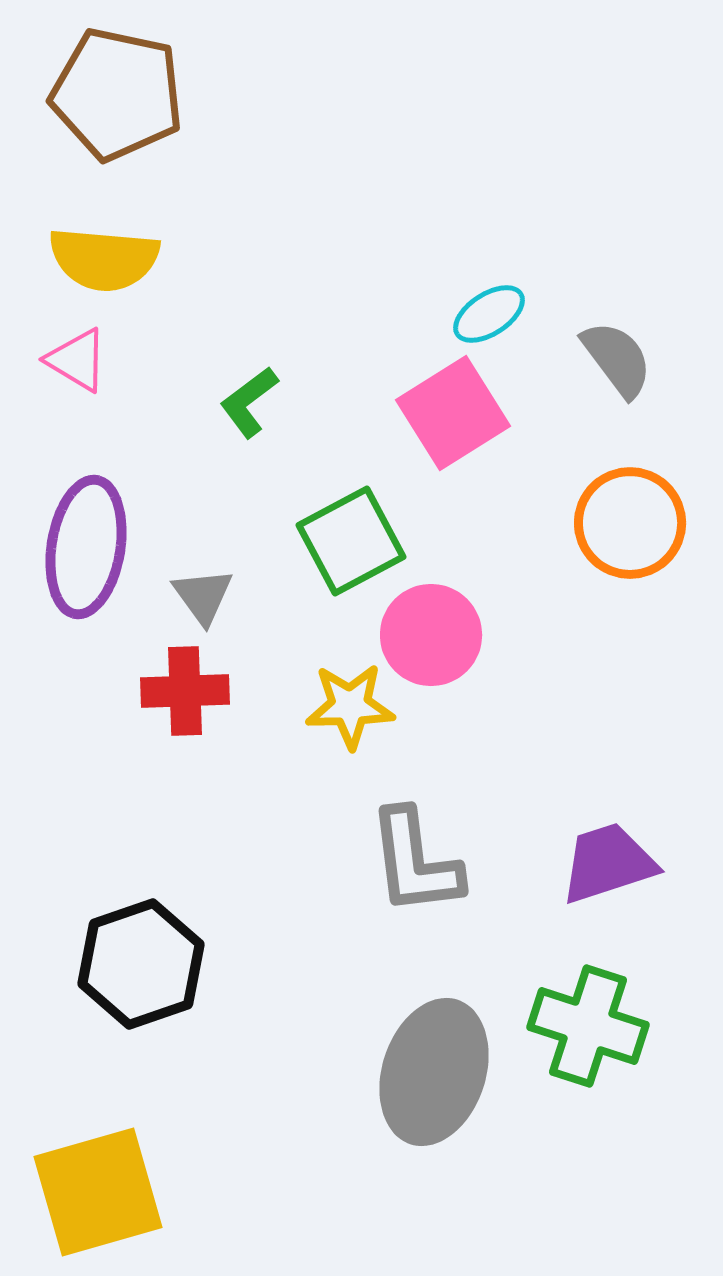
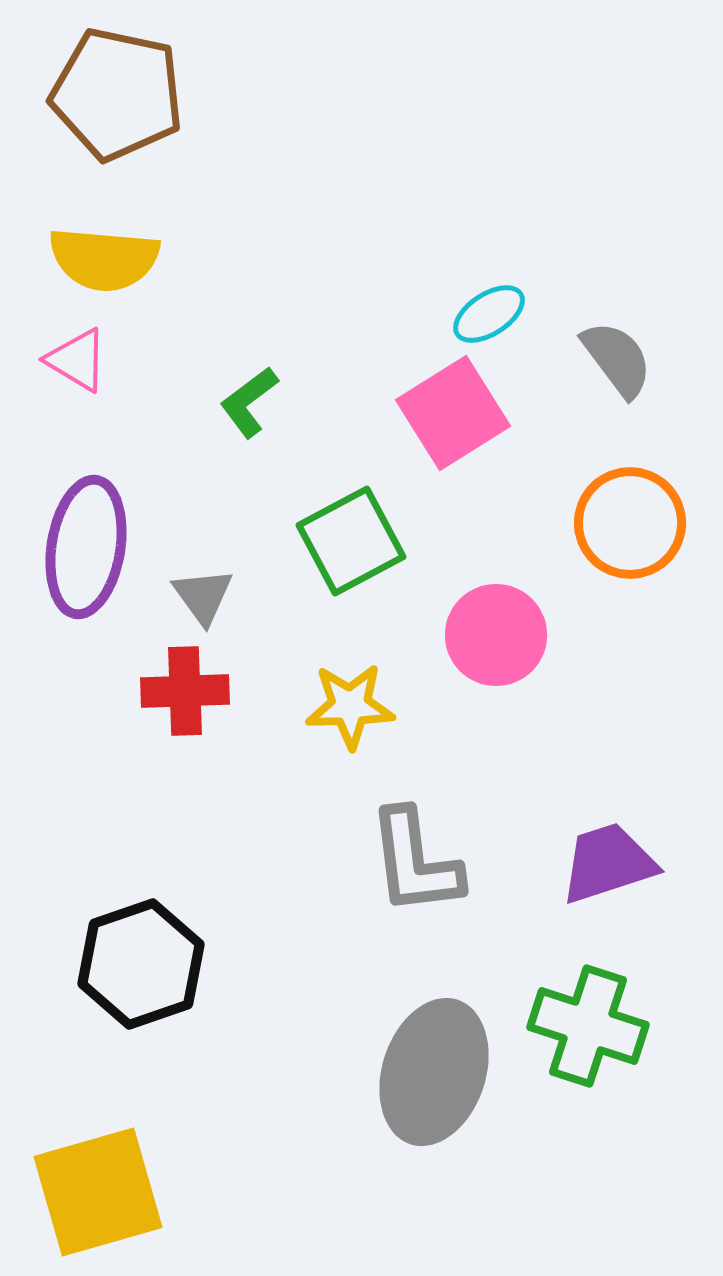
pink circle: moved 65 px right
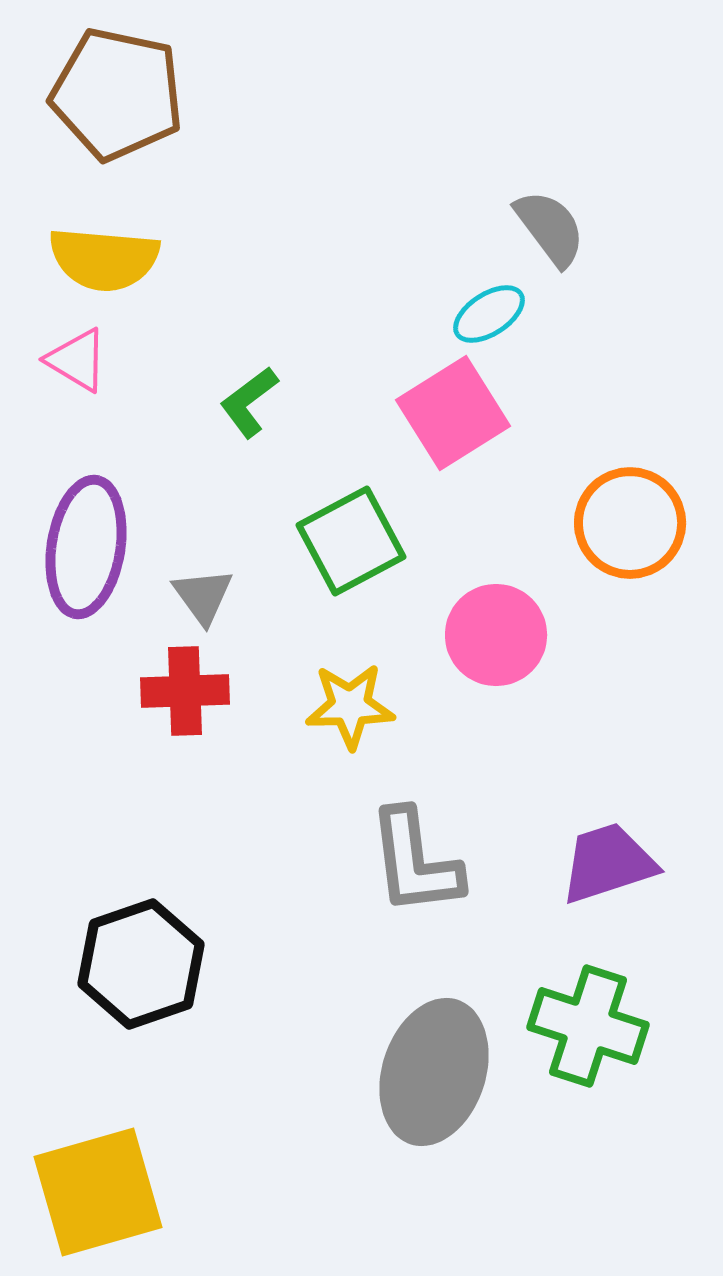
gray semicircle: moved 67 px left, 131 px up
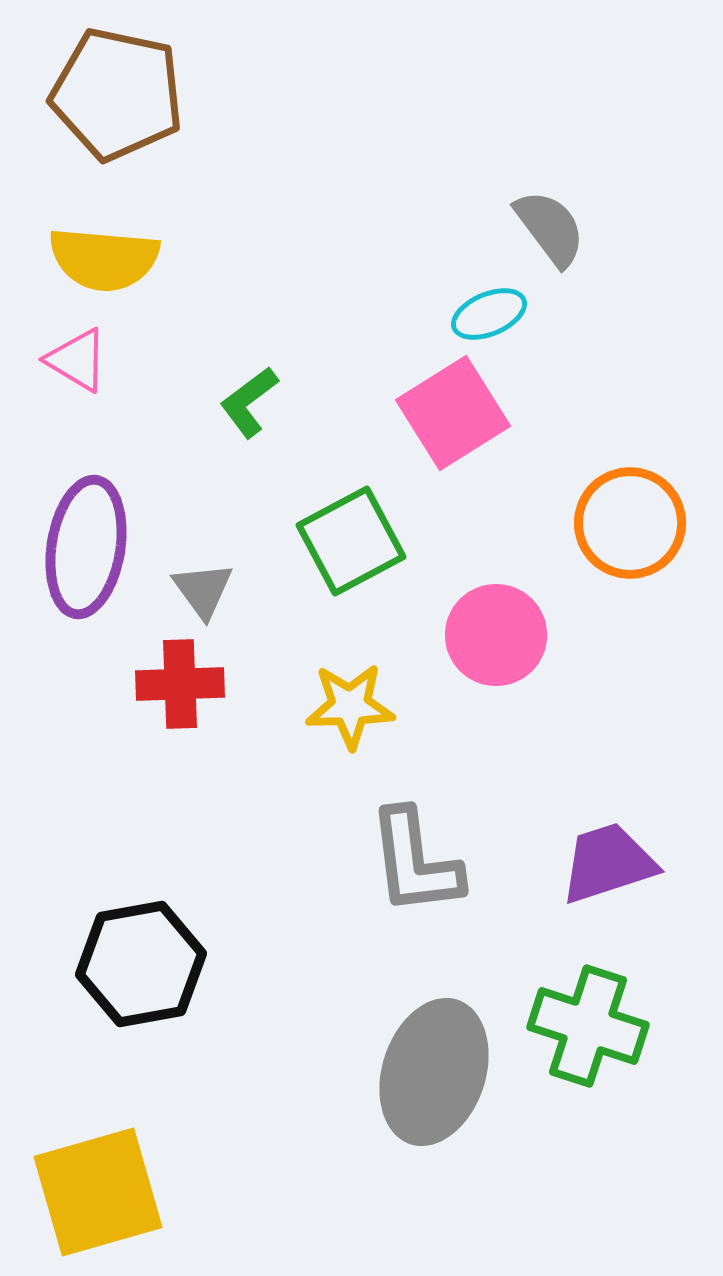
cyan ellipse: rotated 10 degrees clockwise
gray triangle: moved 6 px up
red cross: moved 5 px left, 7 px up
black hexagon: rotated 9 degrees clockwise
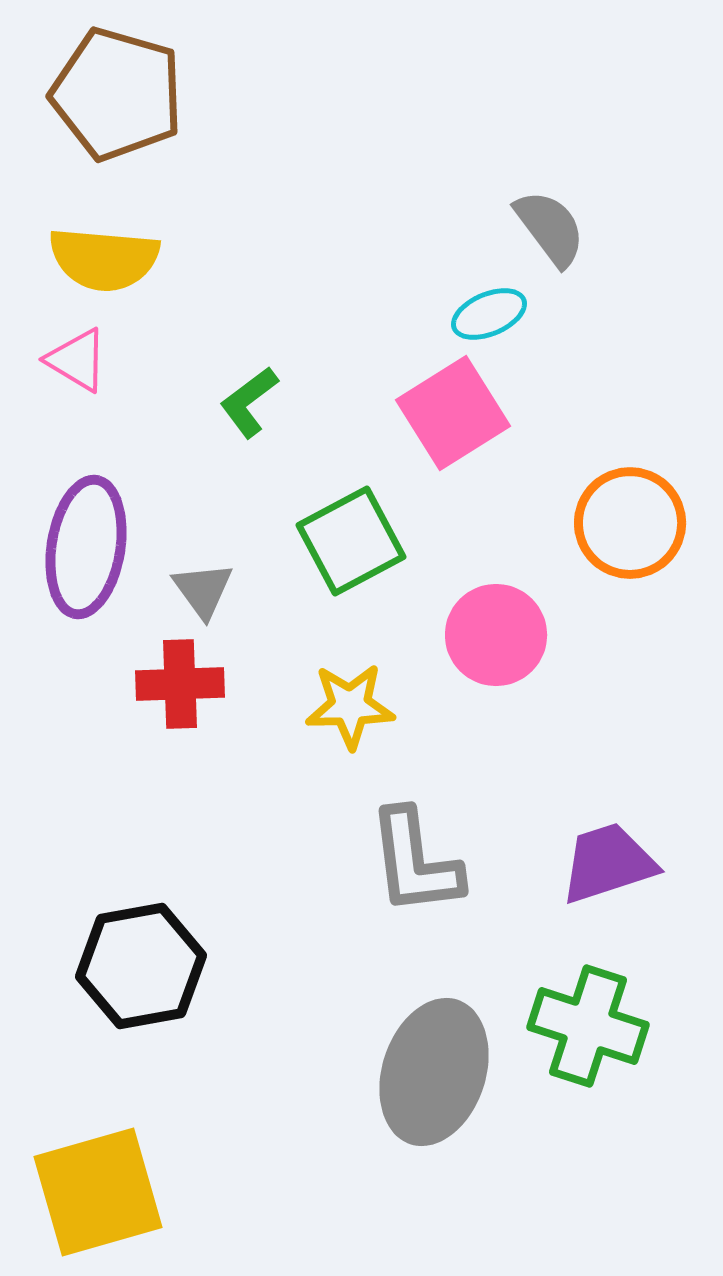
brown pentagon: rotated 4 degrees clockwise
black hexagon: moved 2 px down
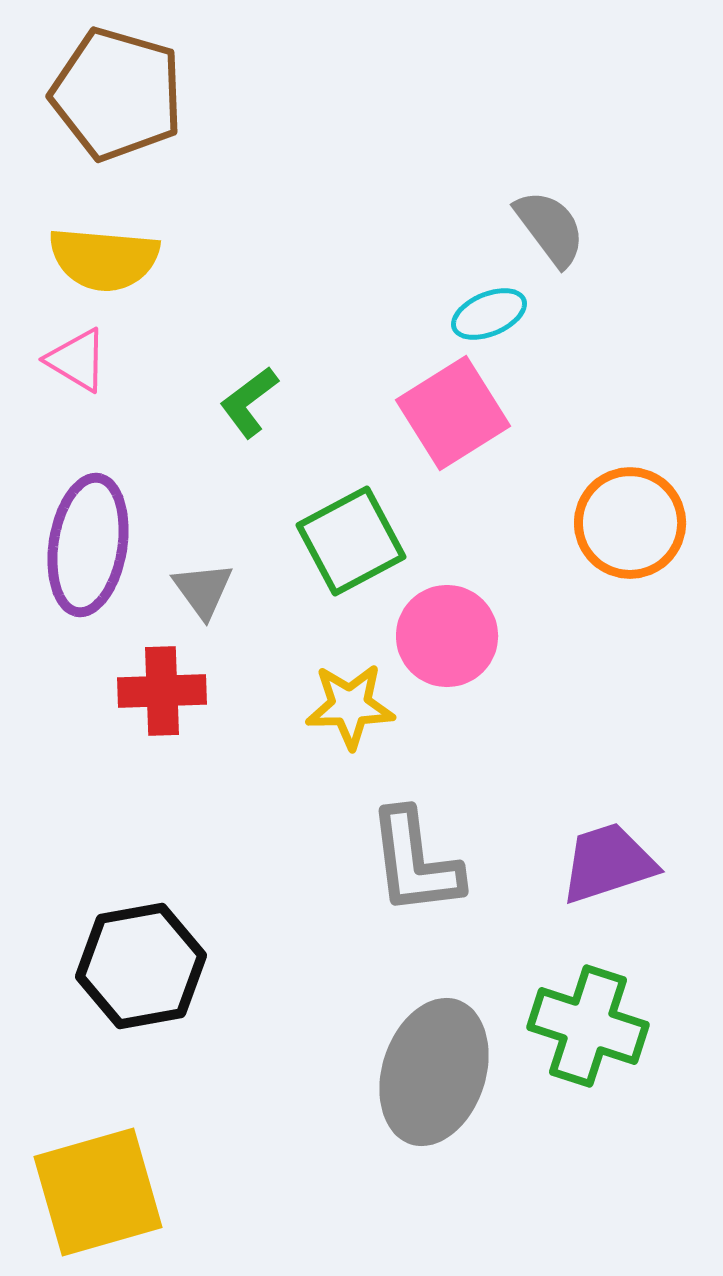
purple ellipse: moved 2 px right, 2 px up
pink circle: moved 49 px left, 1 px down
red cross: moved 18 px left, 7 px down
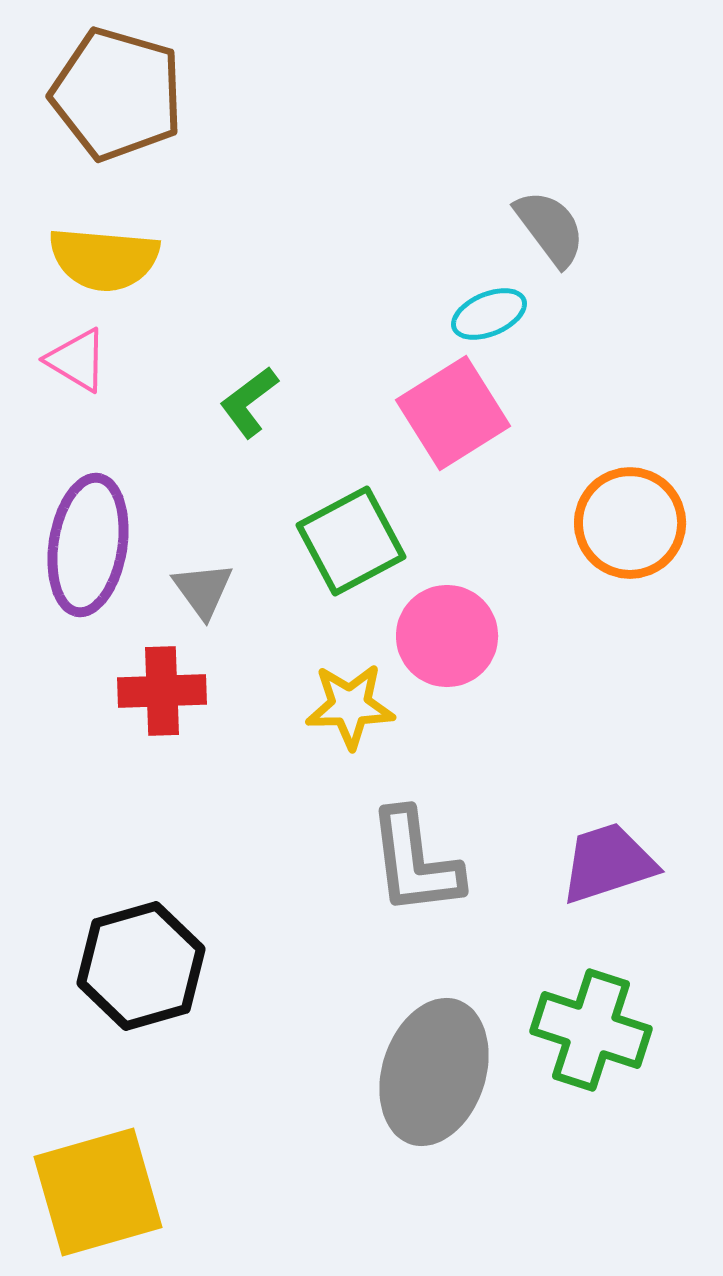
black hexagon: rotated 6 degrees counterclockwise
green cross: moved 3 px right, 4 px down
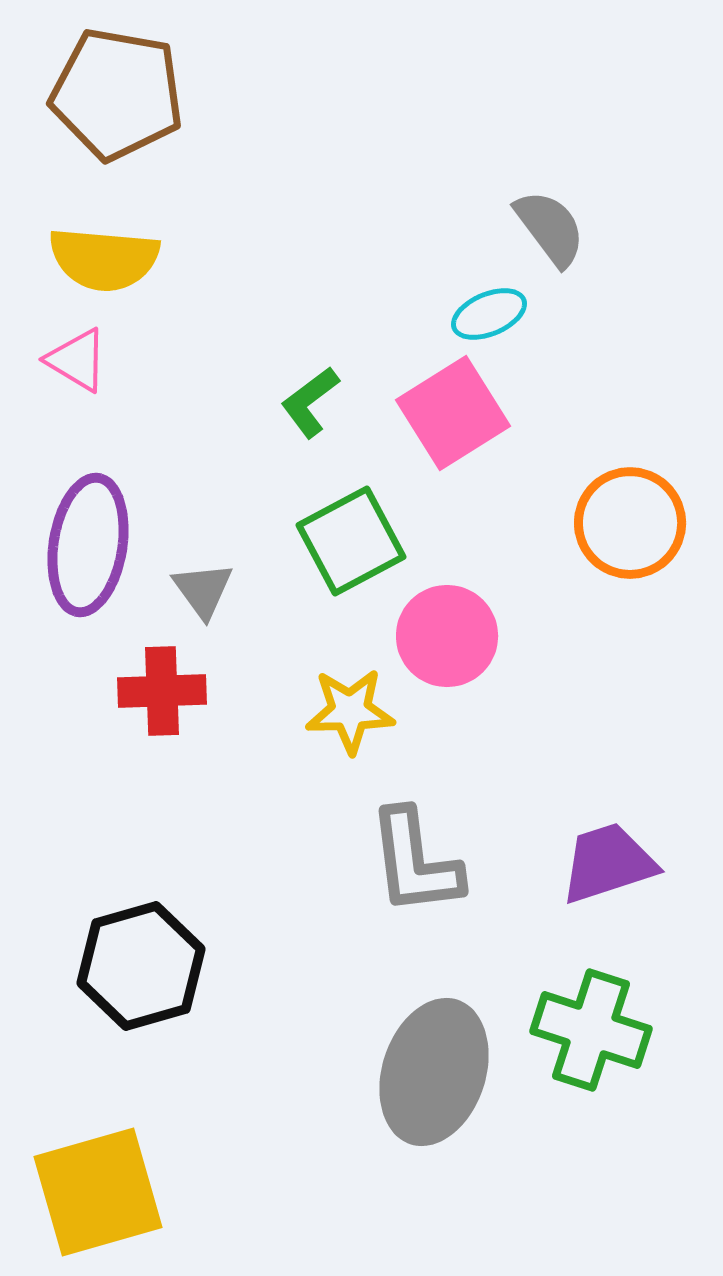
brown pentagon: rotated 6 degrees counterclockwise
green L-shape: moved 61 px right
yellow star: moved 5 px down
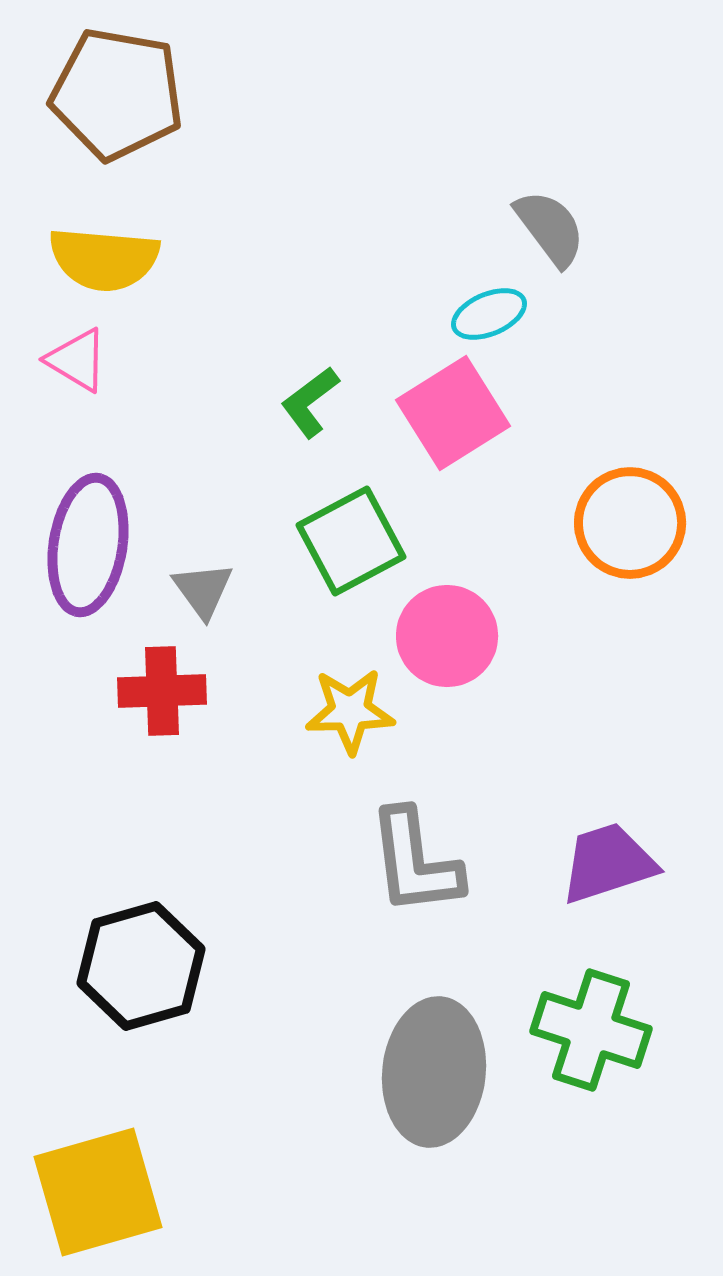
gray ellipse: rotated 12 degrees counterclockwise
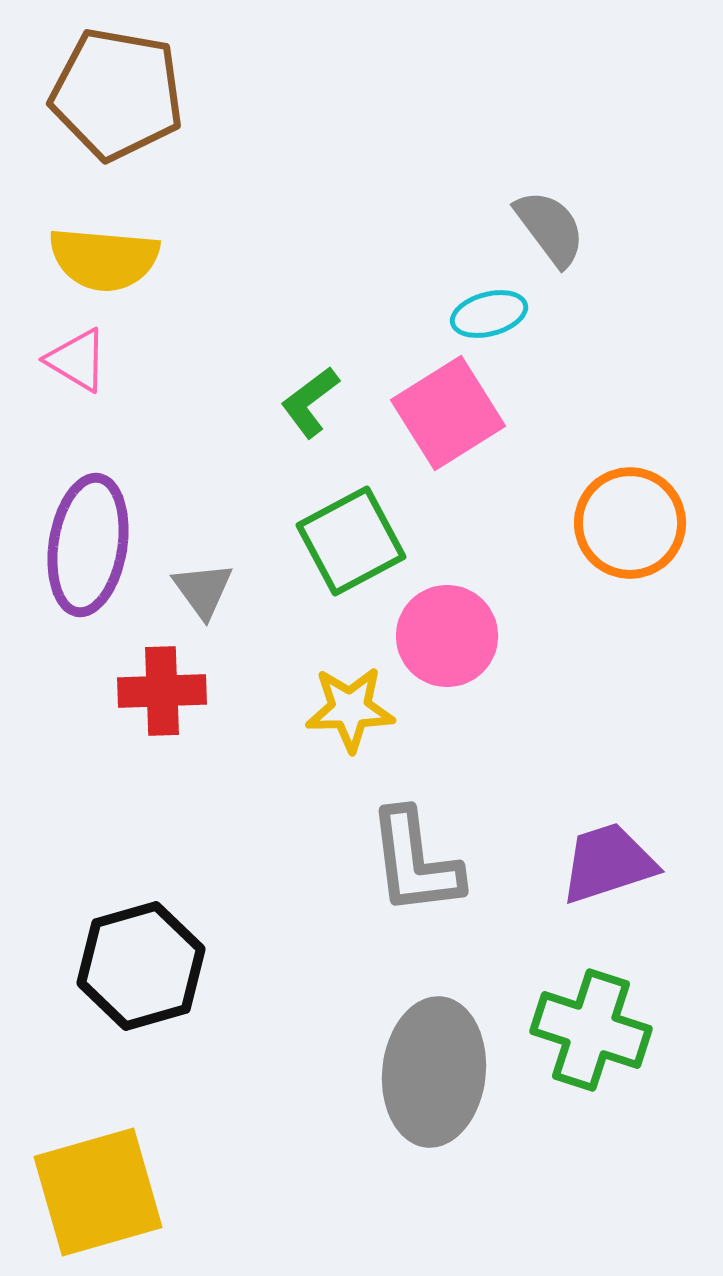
cyan ellipse: rotated 8 degrees clockwise
pink square: moved 5 px left
yellow star: moved 2 px up
